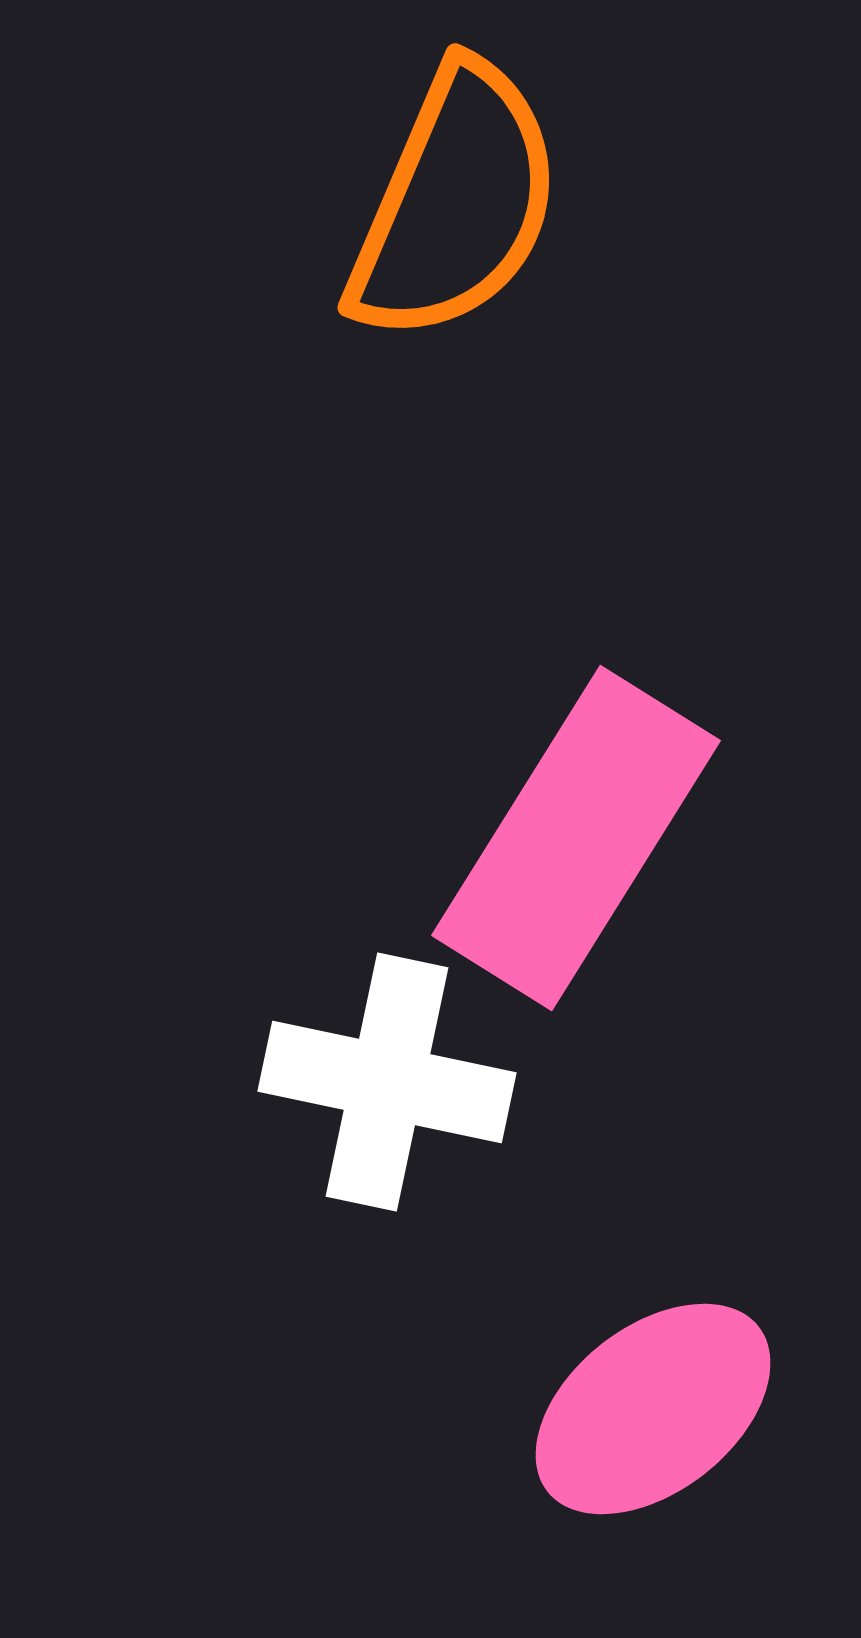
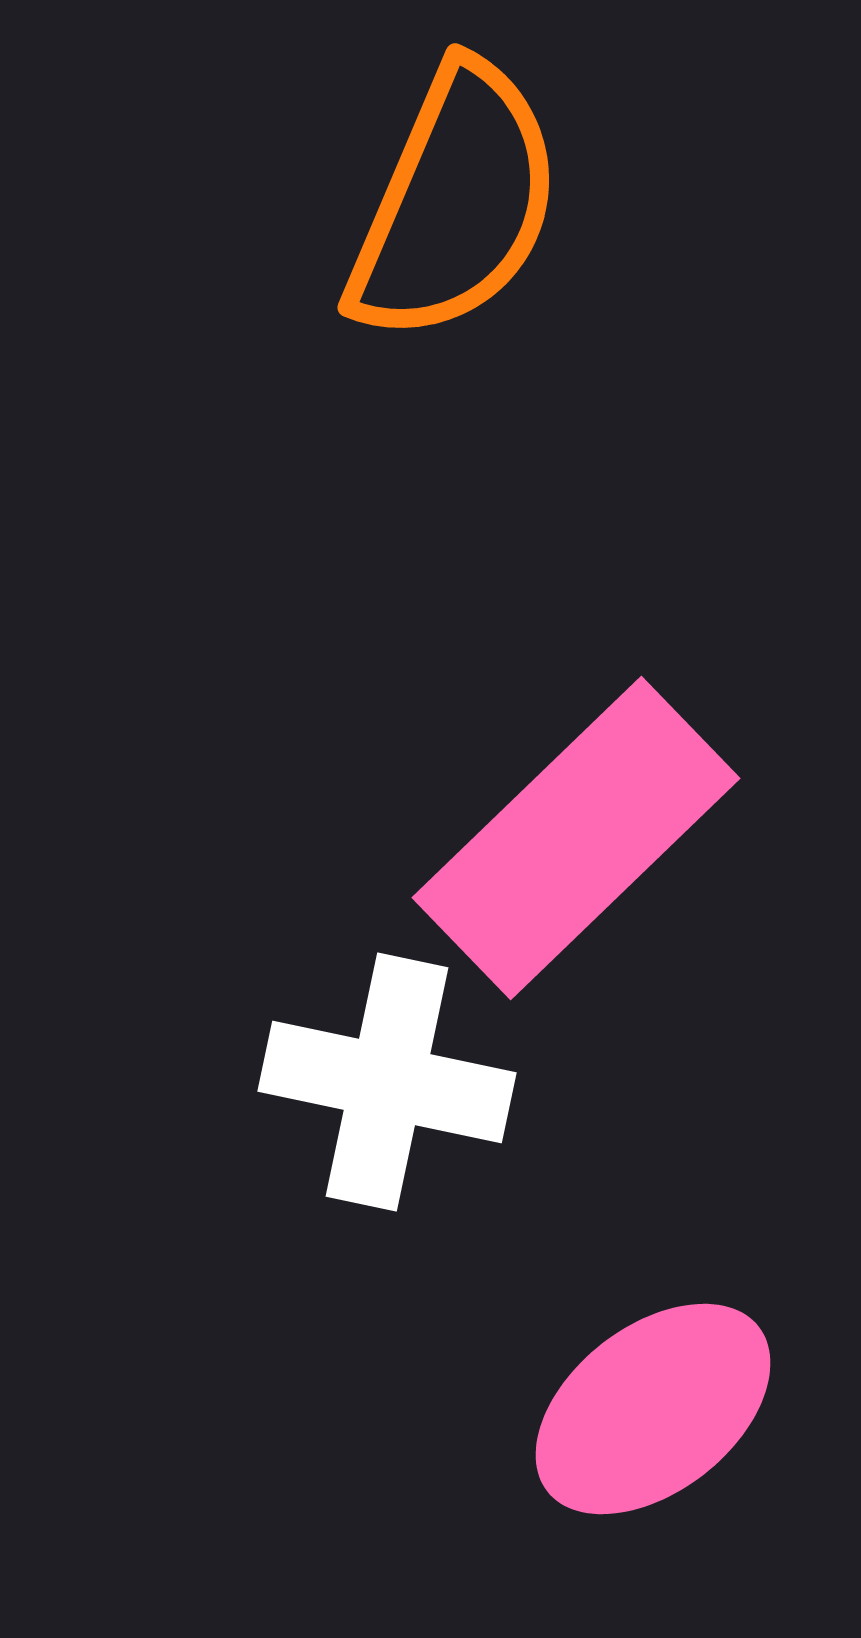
pink rectangle: rotated 14 degrees clockwise
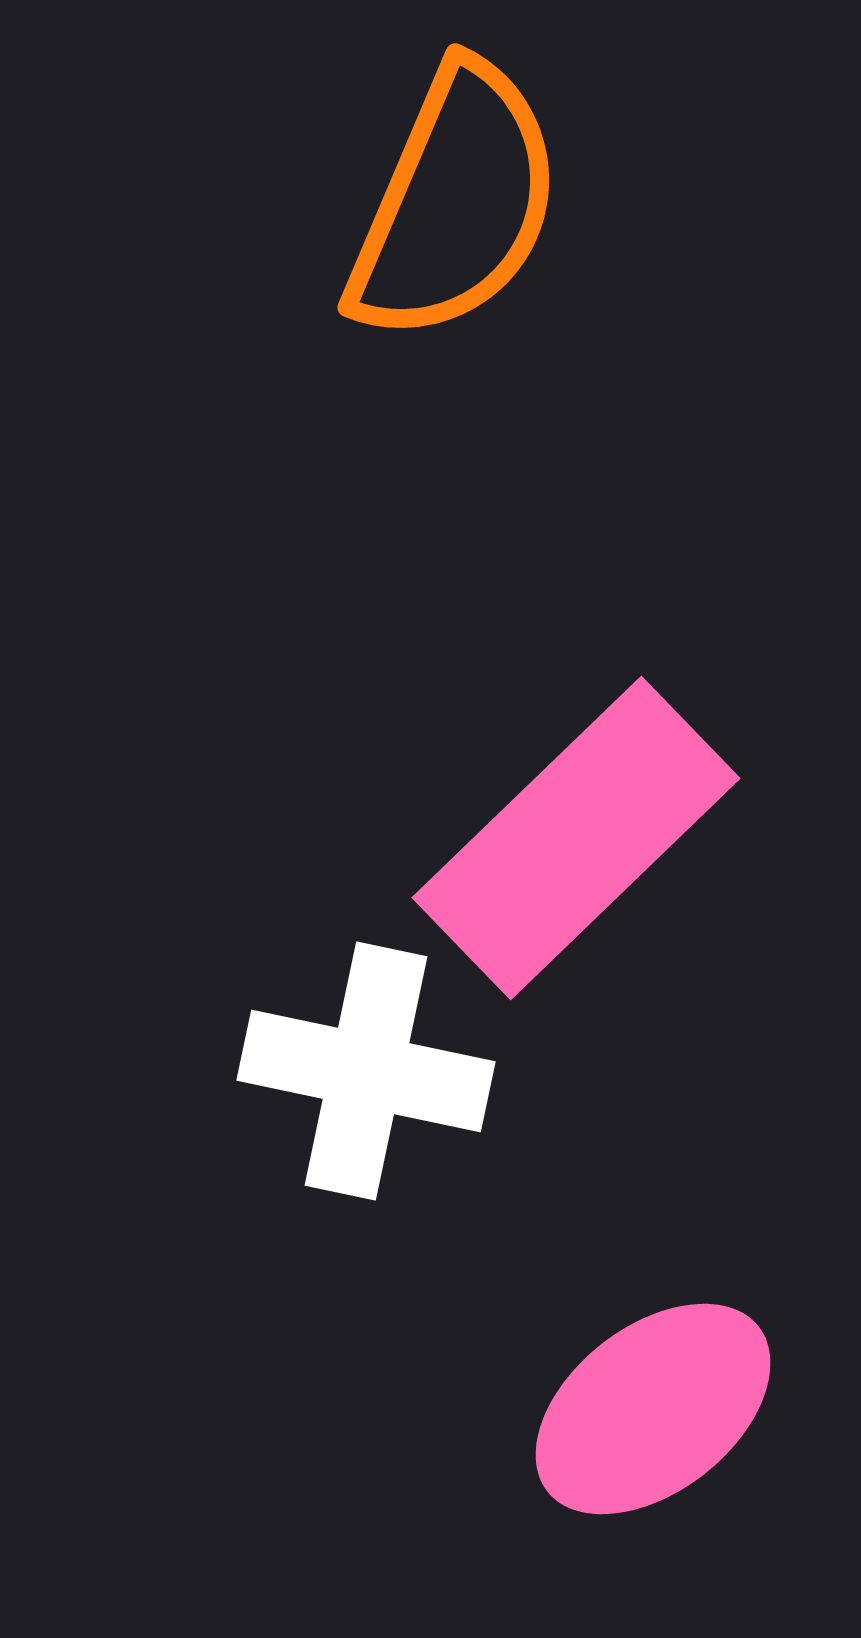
white cross: moved 21 px left, 11 px up
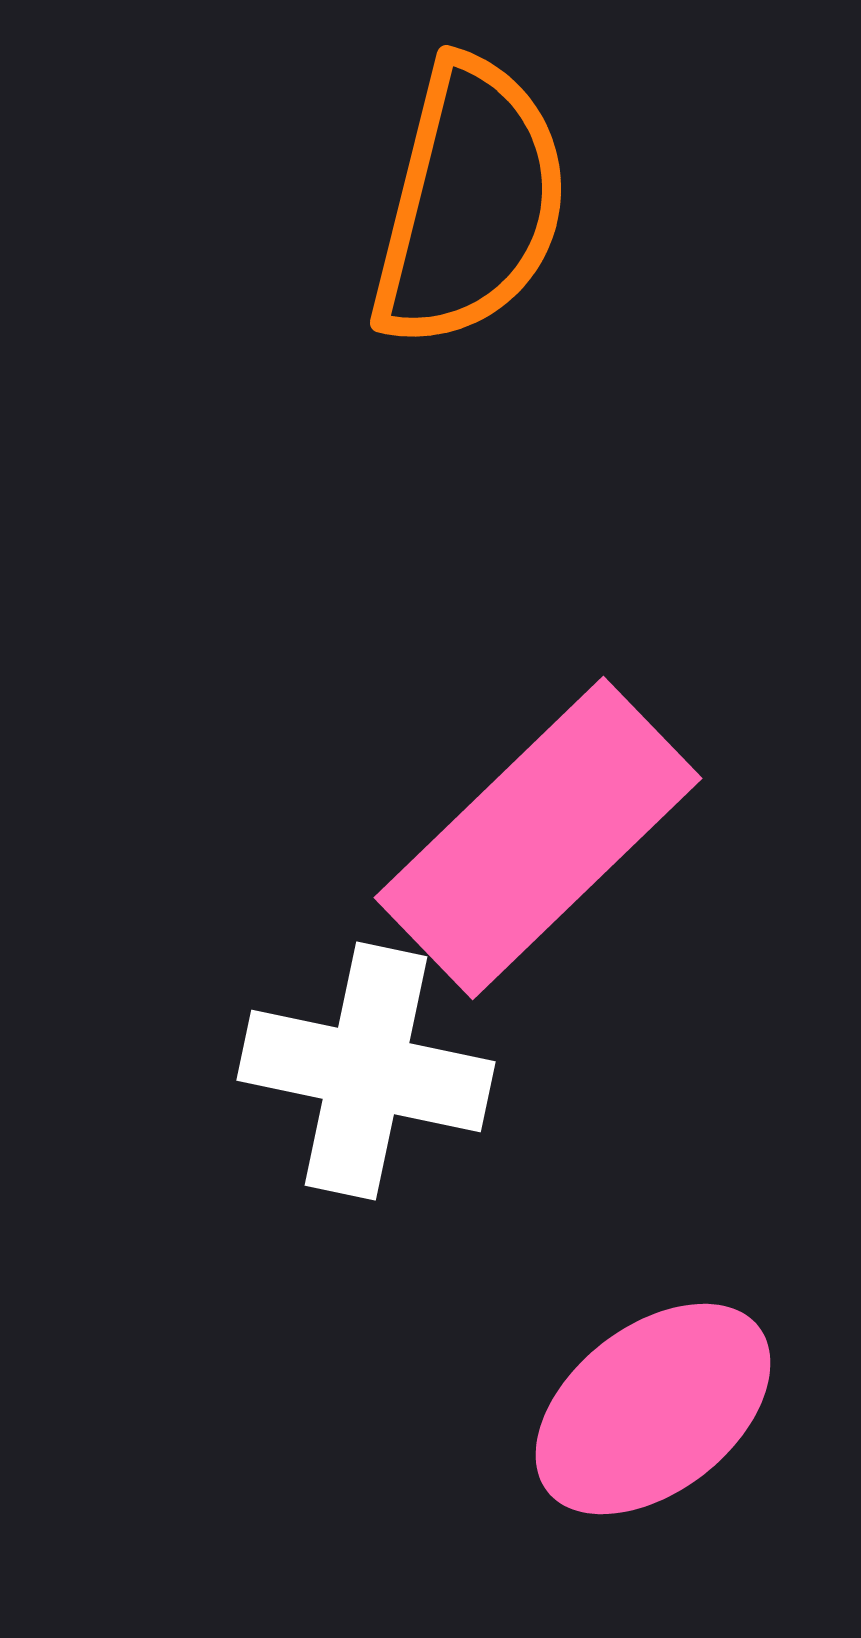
orange semicircle: moved 15 px right; rotated 9 degrees counterclockwise
pink rectangle: moved 38 px left
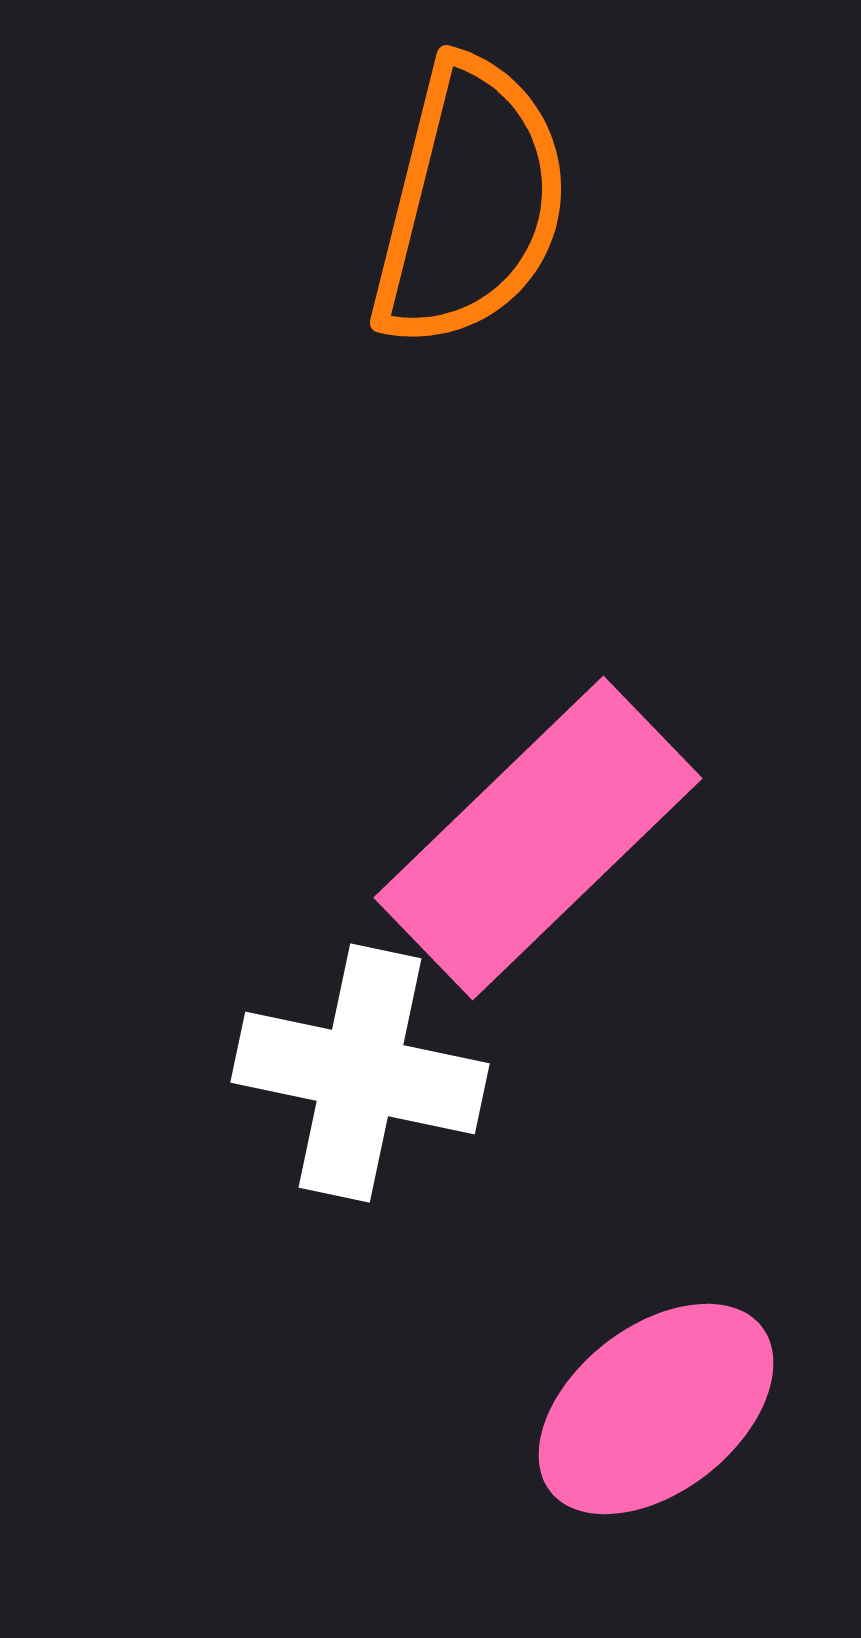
white cross: moved 6 px left, 2 px down
pink ellipse: moved 3 px right
